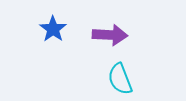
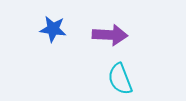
blue star: rotated 28 degrees counterclockwise
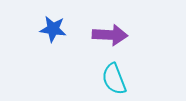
cyan semicircle: moved 6 px left
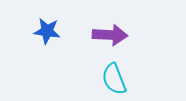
blue star: moved 6 px left, 2 px down
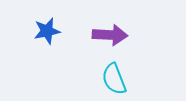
blue star: rotated 20 degrees counterclockwise
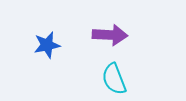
blue star: moved 14 px down
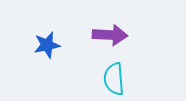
cyan semicircle: rotated 16 degrees clockwise
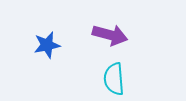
purple arrow: rotated 12 degrees clockwise
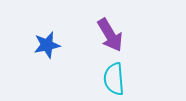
purple arrow: rotated 44 degrees clockwise
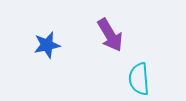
cyan semicircle: moved 25 px right
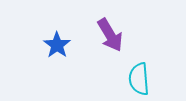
blue star: moved 10 px right; rotated 24 degrees counterclockwise
